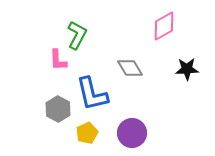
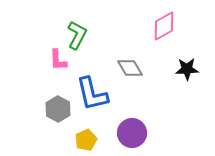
yellow pentagon: moved 1 px left, 7 px down
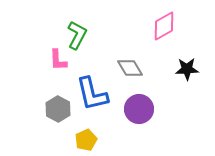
purple circle: moved 7 px right, 24 px up
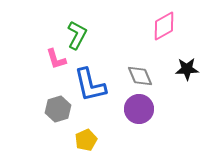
pink L-shape: moved 2 px left, 1 px up; rotated 15 degrees counterclockwise
gray diamond: moved 10 px right, 8 px down; rotated 8 degrees clockwise
blue L-shape: moved 2 px left, 9 px up
gray hexagon: rotated 15 degrees clockwise
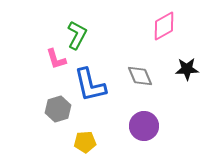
purple circle: moved 5 px right, 17 px down
yellow pentagon: moved 1 px left, 2 px down; rotated 20 degrees clockwise
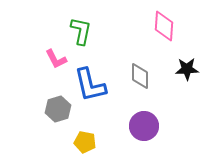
pink diamond: rotated 56 degrees counterclockwise
green L-shape: moved 4 px right, 4 px up; rotated 16 degrees counterclockwise
pink L-shape: rotated 10 degrees counterclockwise
gray diamond: rotated 24 degrees clockwise
yellow pentagon: rotated 15 degrees clockwise
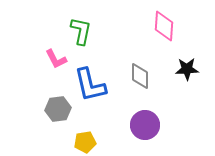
gray hexagon: rotated 10 degrees clockwise
purple circle: moved 1 px right, 1 px up
yellow pentagon: rotated 20 degrees counterclockwise
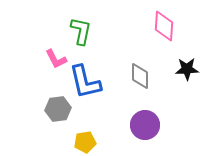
blue L-shape: moved 5 px left, 3 px up
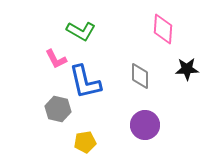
pink diamond: moved 1 px left, 3 px down
green L-shape: rotated 108 degrees clockwise
gray hexagon: rotated 20 degrees clockwise
